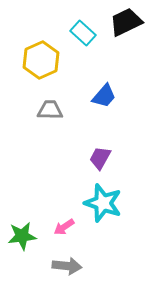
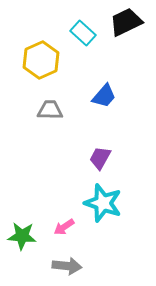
green star: rotated 12 degrees clockwise
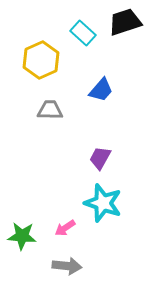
black trapezoid: moved 1 px left; rotated 8 degrees clockwise
blue trapezoid: moved 3 px left, 6 px up
pink arrow: moved 1 px right, 1 px down
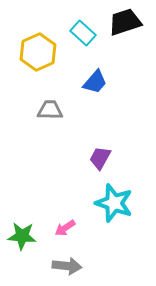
yellow hexagon: moved 3 px left, 8 px up
blue trapezoid: moved 6 px left, 8 px up
cyan star: moved 11 px right
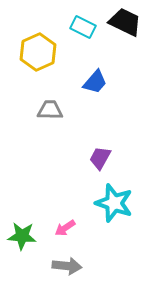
black trapezoid: rotated 44 degrees clockwise
cyan rectangle: moved 6 px up; rotated 15 degrees counterclockwise
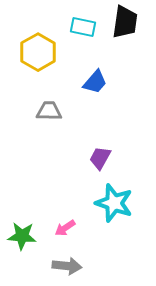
black trapezoid: rotated 72 degrees clockwise
cyan rectangle: rotated 15 degrees counterclockwise
yellow hexagon: rotated 6 degrees counterclockwise
gray trapezoid: moved 1 px left, 1 px down
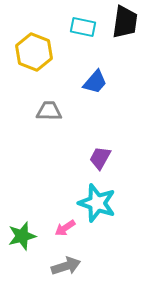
yellow hexagon: moved 4 px left; rotated 9 degrees counterclockwise
cyan star: moved 17 px left
green star: rotated 20 degrees counterclockwise
gray arrow: moved 1 px left; rotated 24 degrees counterclockwise
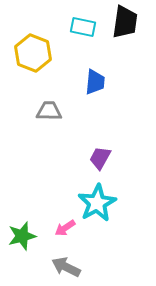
yellow hexagon: moved 1 px left, 1 px down
blue trapezoid: rotated 36 degrees counterclockwise
cyan star: rotated 24 degrees clockwise
gray arrow: moved 1 px down; rotated 136 degrees counterclockwise
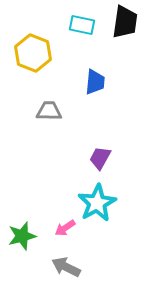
cyan rectangle: moved 1 px left, 2 px up
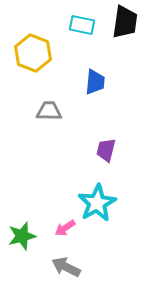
purple trapezoid: moved 6 px right, 8 px up; rotated 15 degrees counterclockwise
